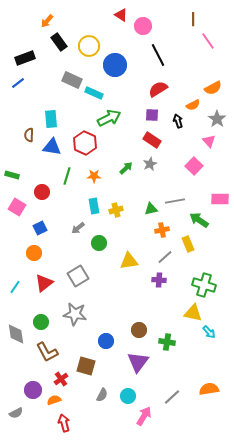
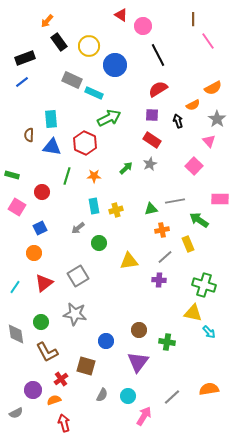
blue line at (18, 83): moved 4 px right, 1 px up
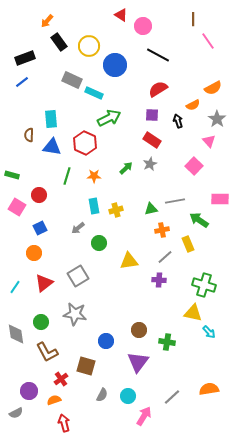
black line at (158, 55): rotated 35 degrees counterclockwise
red circle at (42, 192): moved 3 px left, 3 px down
purple circle at (33, 390): moved 4 px left, 1 px down
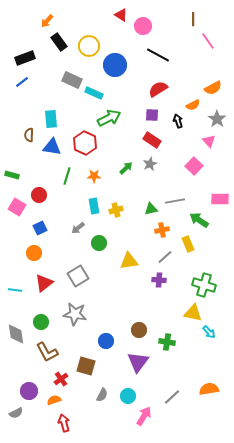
cyan line at (15, 287): moved 3 px down; rotated 64 degrees clockwise
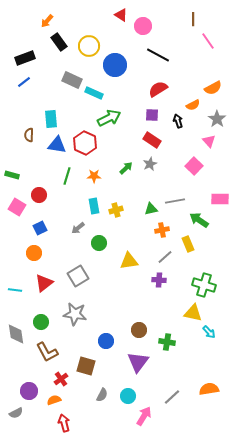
blue line at (22, 82): moved 2 px right
blue triangle at (52, 147): moved 5 px right, 2 px up
